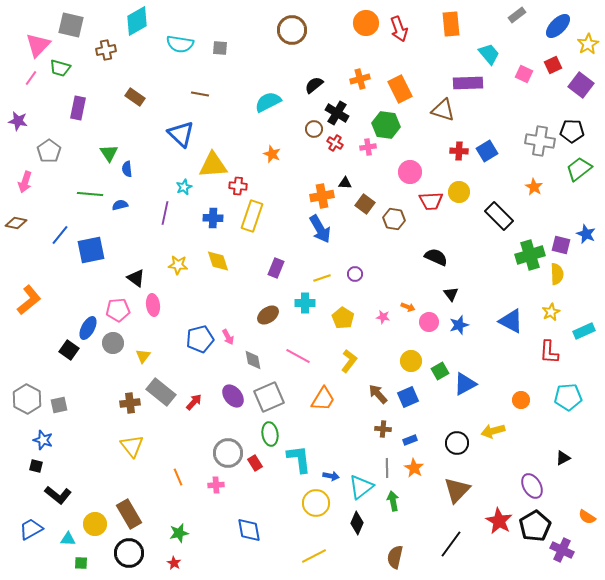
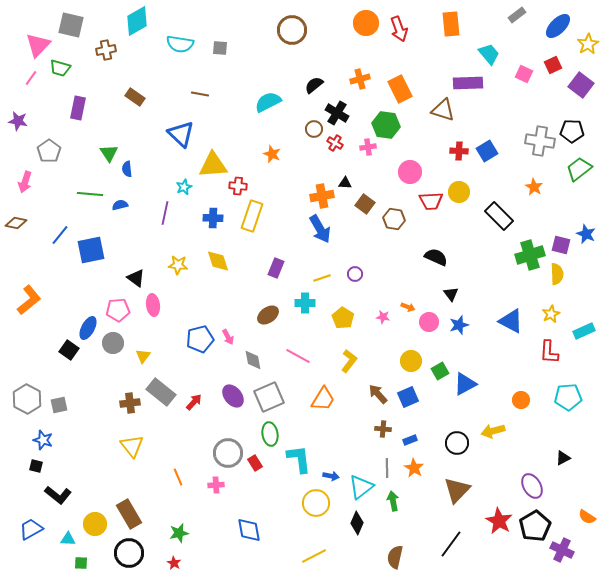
yellow star at (551, 312): moved 2 px down
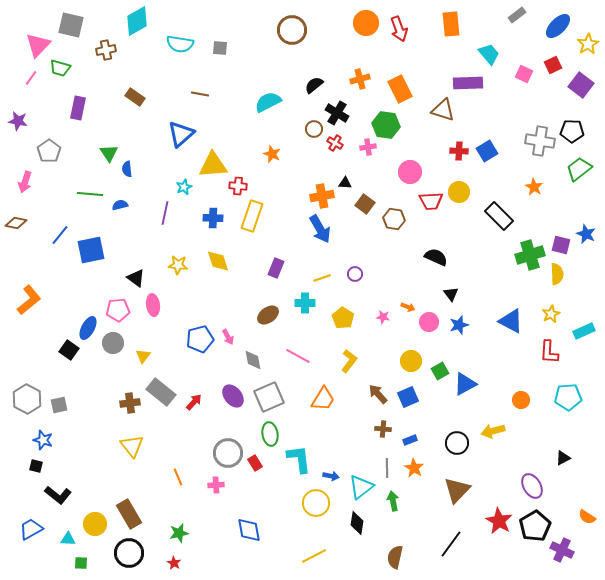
blue triangle at (181, 134): rotated 36 degrees clockwise
black diamond at (357, 523): rotated 15 degrees counterclockwise
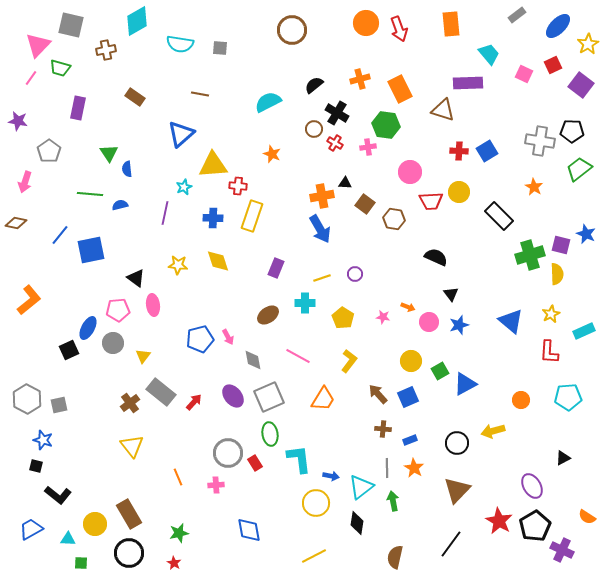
blue triangle at (511, 321): rotated 12 degrees clockwise
black square at (69, 350): rotated 30 degrees clockwise
brown cross at (130, 403): rotated 30 degrees counterclockwise
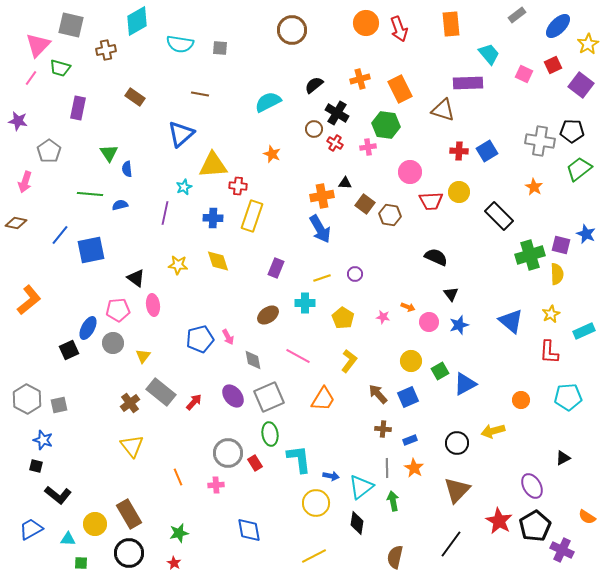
brown hexagon at (394, 219): moved 4 px left, 4 px up
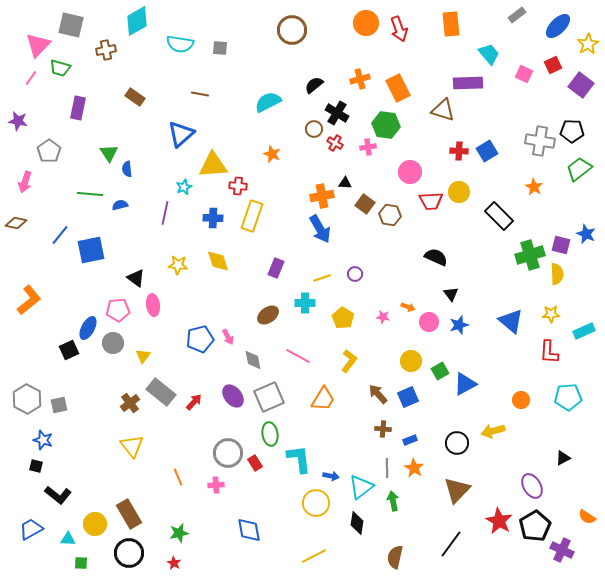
orange rectangle at (400, 89): moved 2 px left, 1 px up
yellow star at (551, 314): rotated 24 degrees clockwise
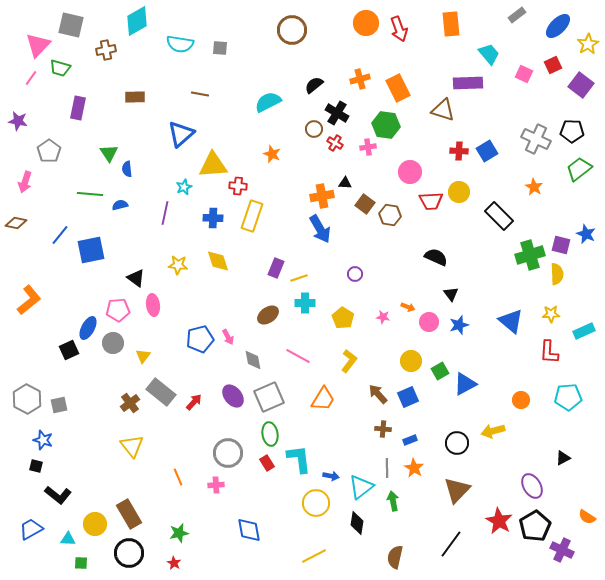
brown rectangle at (135, 97): rotated 36 degrees counterclockwise
gray cross at (540, 141): moved 4 px left, 2 px up; rotated 16 degrees clockwise
yellow line at (322, 278): moved 23 px left
red rectangle at (255, 463): moved 12 px right
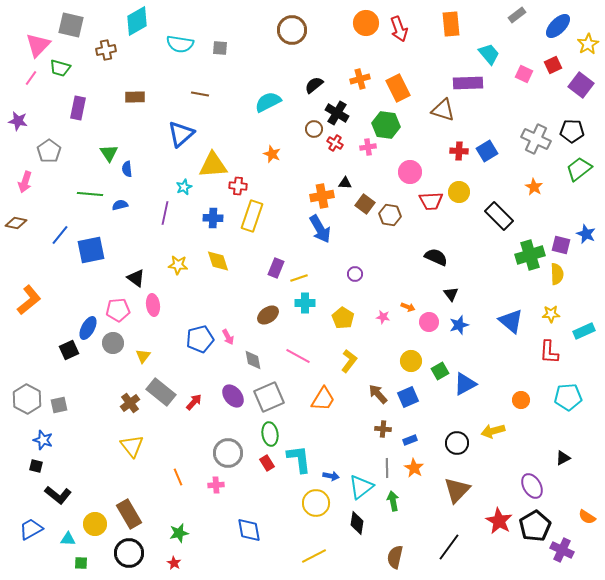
black line at (451, 544): moved 2 px left, 3 px down
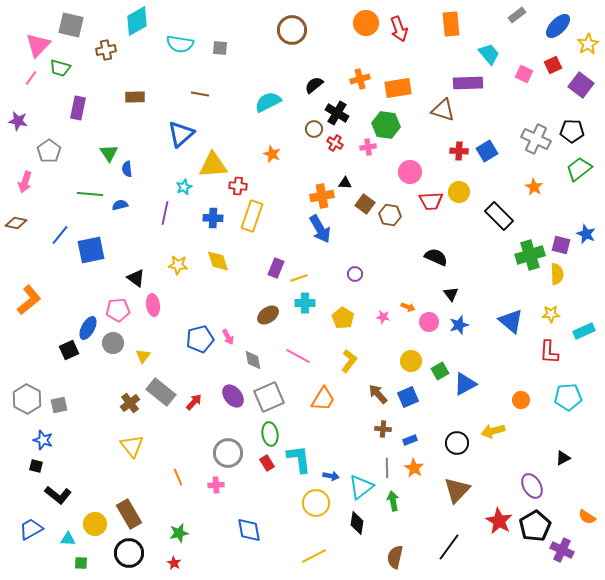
orange rectangle at (398, 88): rotated 72 degrees counterclockwise
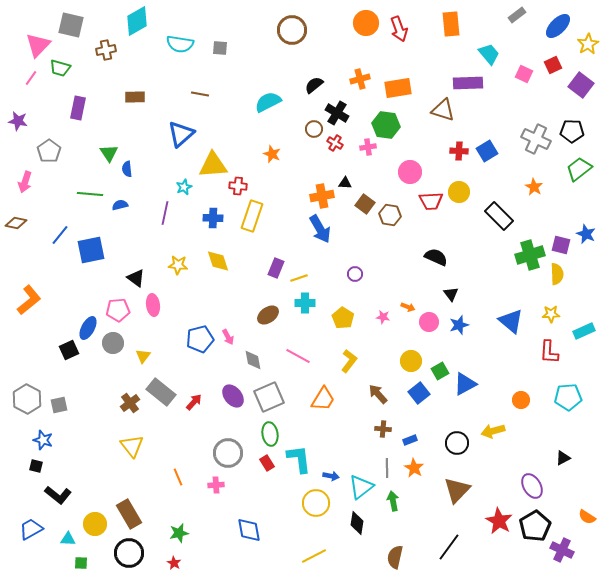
blue square at (408, 397): moved 11 px right, 4 px up; rotated 15 degrees counterclockwise
